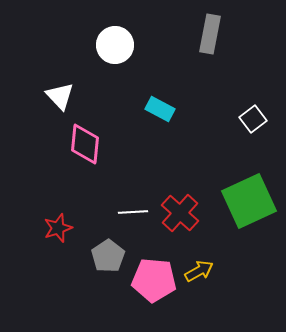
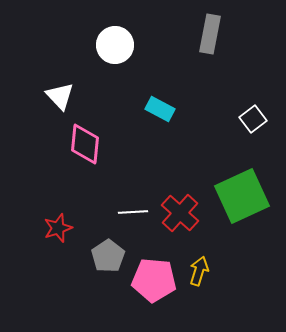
green square: moved 7 px left, 5 px up
yellow arrow: rotated 44 degrees counterclockwise
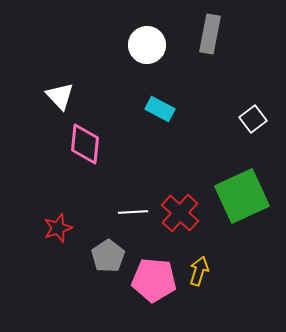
white circle: moved 32 px right
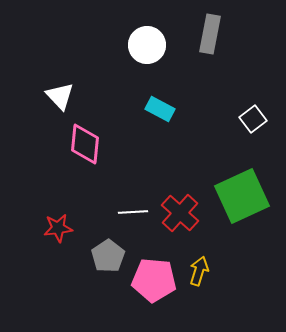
red star: rotated 12 degrees clockwise
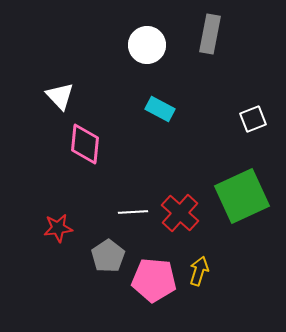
white square: rotated 16 degrees clockwise
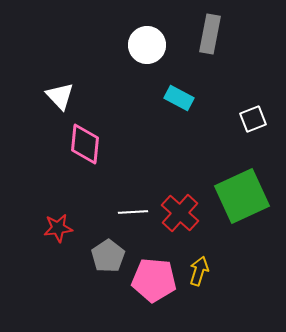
cyan rectangle: moved 19 px right, 11 px up
